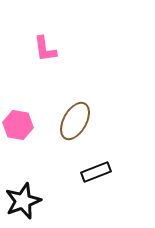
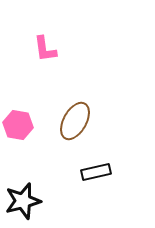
black rectangle: rotated 8 degrees clockwise
black star: rotated 6 degrees clockwise
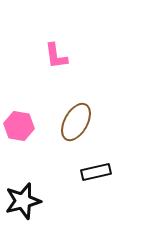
pink L-shape: moved 11 px right, 7 px down
brown ellipse: moved 1 px right, 1 px down
pink hexagon: moved 1 px right, 1 px down
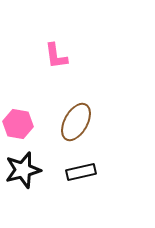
pink hexagon: moved 1 px left, 2 px up
black rectangle: moved 15 px left
black star: moved 31 px up
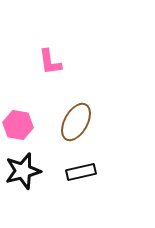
pink L-shape: moved 6 px left, 6 px down
pink hexagon: moved 1 px down
black star: moved 1 px down
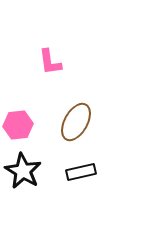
pink hexagon: rotated 16 degrees counterclockwise
black star: rotated 27 degrees counterclockwise
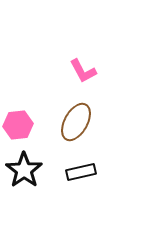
pink L-shape: moved 33 px right, 9 px down; rotated 20 degrees counterclockwise
black star: moved 1 px right, 1 px up; rotated 6 degrees clockwise
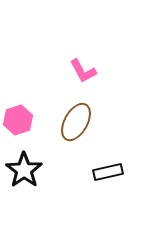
pink hexagon: moved 5 px up; rotated 12 degrees counterclockwise
black rectangle: moved 27 px right
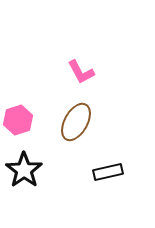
pink L-shape: moved 2 px left, 1 px down
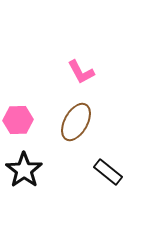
pink hexagon: rotated 16 degrees clockwise
black rectangle: rotated 52 degrees clockwise
